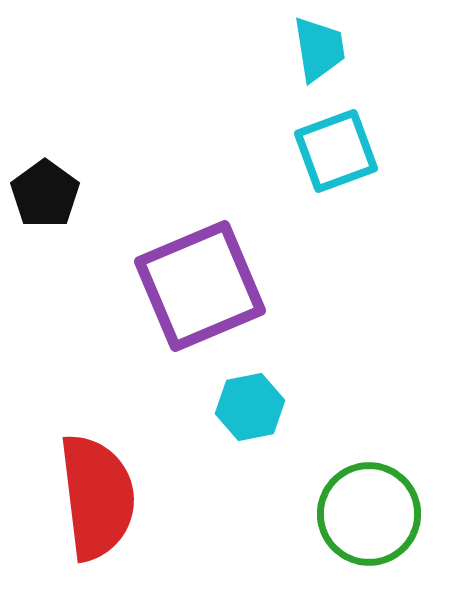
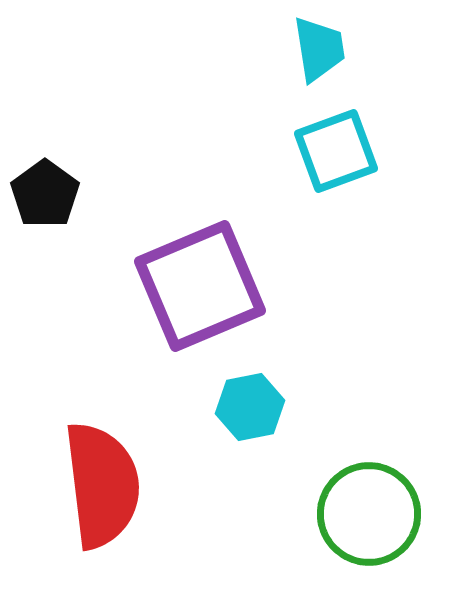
red semicircle: moved 5 px right, 12 px up
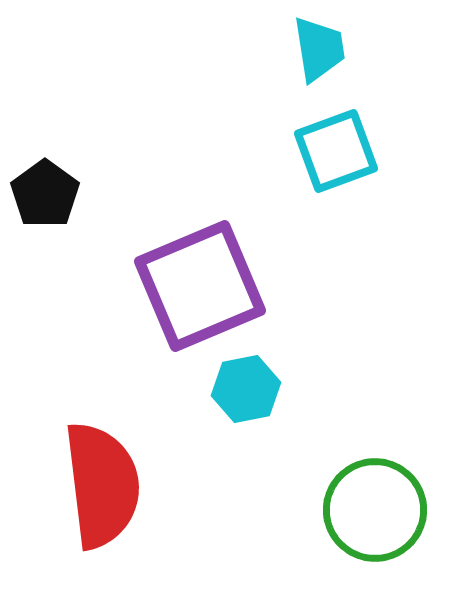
cyan hexagon: moved 4 px left, 18 px up
green circle: moved 6 px right, 4 px up
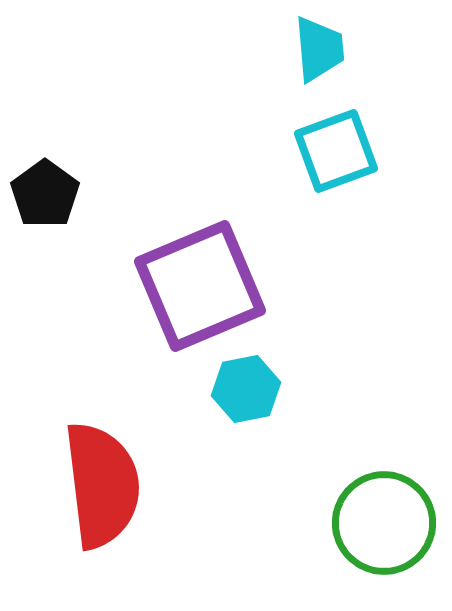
cyan trapezoid: rotated 4 degrees clockwise
green circle: moved 9 px right, 13 px down
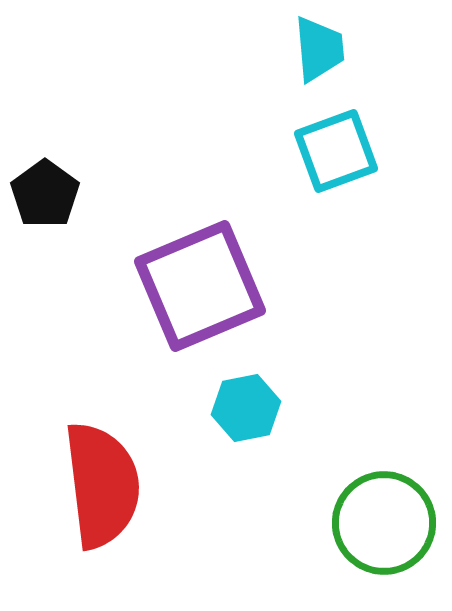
cyan hexagon: moved 19 px down
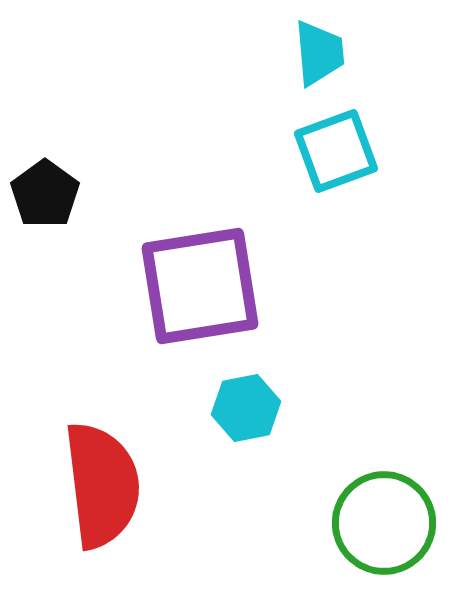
cyan trapezoid: moved 4 px down
purple square: rotated 14 degrees clockwise
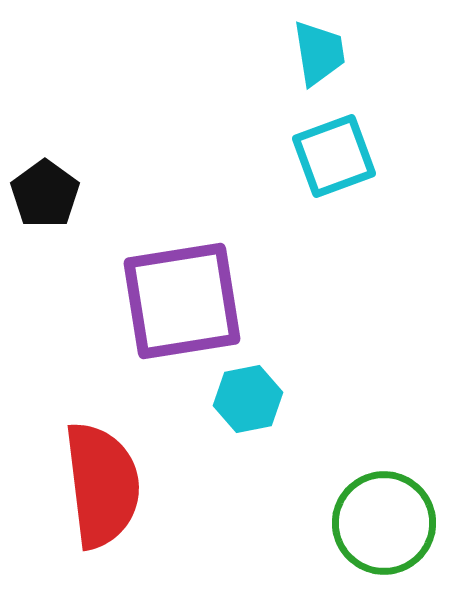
cyan trapezoid: rotated 4 degrees counterclockwise
cyan square: moved 2 px left, 5 px down
purple square: moved 18 px left, 15 px down
cyan hexagon: moved 2 px right, 9 px up
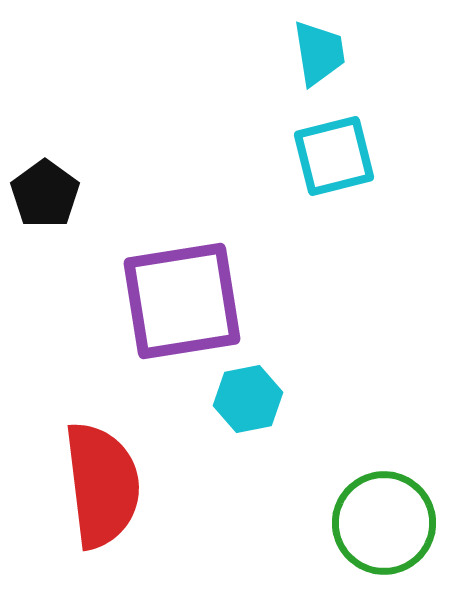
cyan square: rotated 6 degrees clockwise
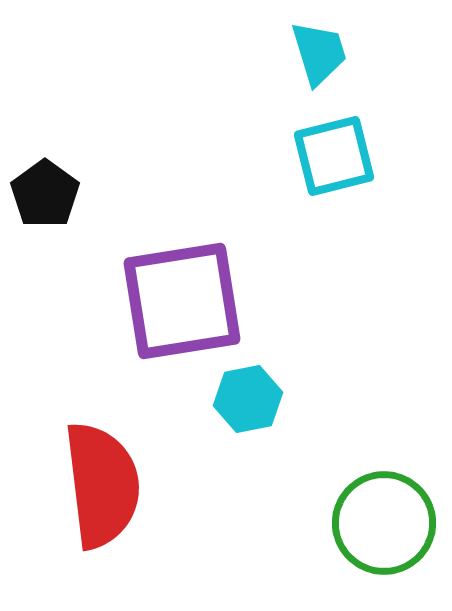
cyan trapezoid: rotated 8 degrees counterclockwise
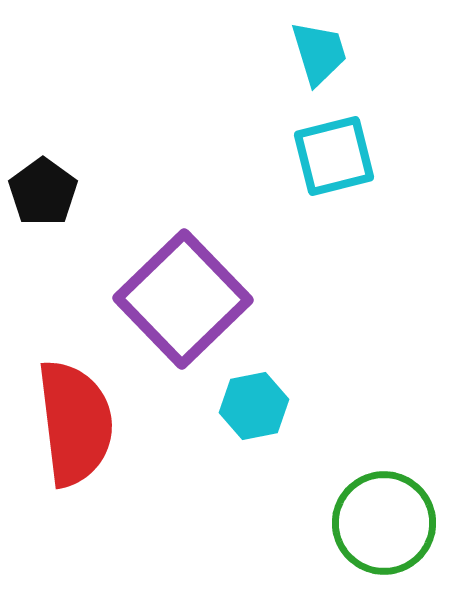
black pentagon: moved 2 px left, 2 px up
purple square: moved 1 px right, 2 px up; rotated 35 degrees counterclockwise
cyan hexagon: moved 6 px right, 7 px down
red semicircle: moved 27 px left, 62 px up
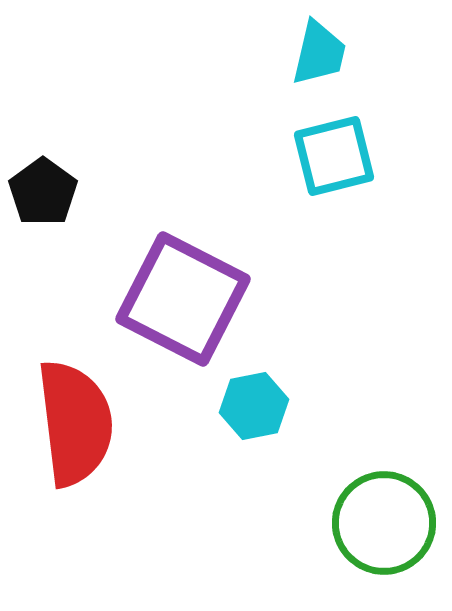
cyan trapezoid: rotated 30 degrees clockwise
purple square: rotated 19 degrees counterclockwise
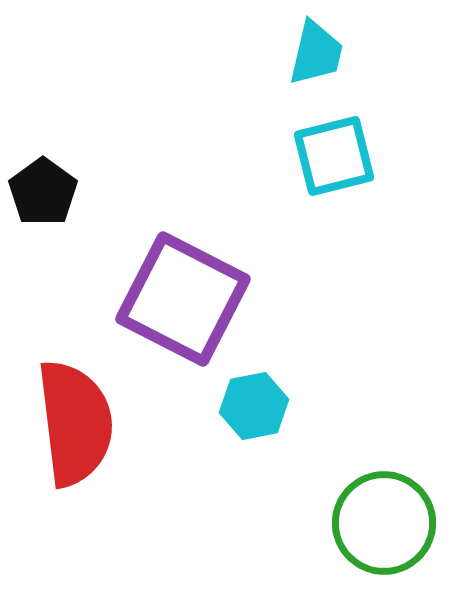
cyan trapezoid: moved 3 px left
